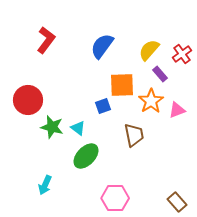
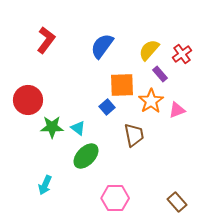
blue square: moved 4 px right, 1 px down; rotated 21 degrees counterclockwise
green star: rotated 15 degrees counterclockwise
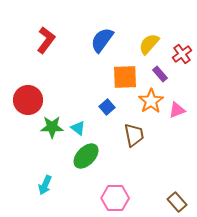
blue semicircle: moved 6 px up
yellow semicircle: moved 6 px up
orange square: moved 3 px right, 8 px up
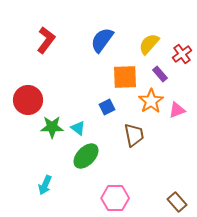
blue square: rotated 14 degrees clockwise
